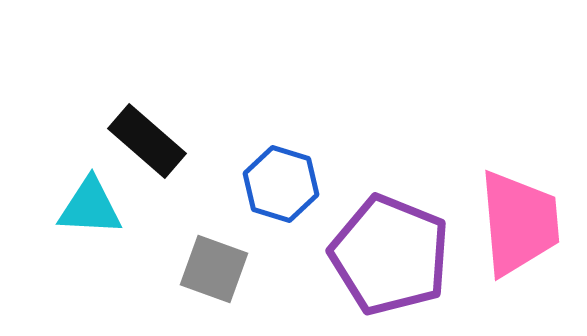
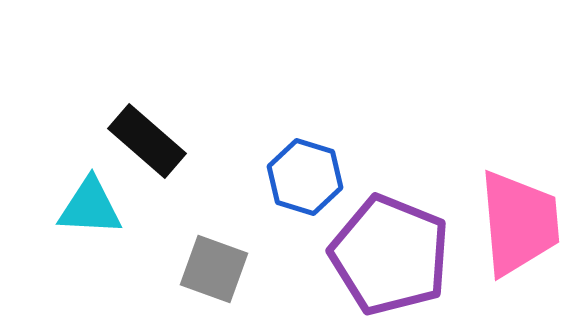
blue hexagon: moved 24 px right, 7 px up
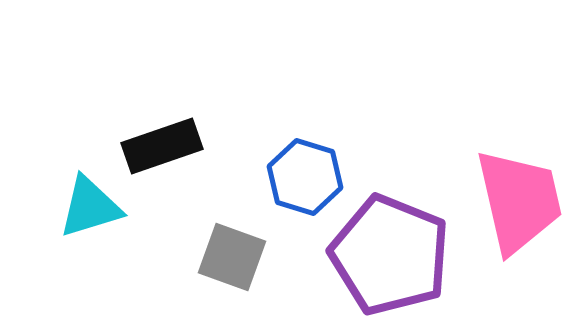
black rectangle: moved 15 px right, 5 px down; rotated 60 degrees counterclockwise
cyan triangle: rotated 20 degrees counterclockwise
pink trapezoid: moved 22 px up; rotated 8 degrees counterclockwise
gray square: moved 18 px right, 12 px up
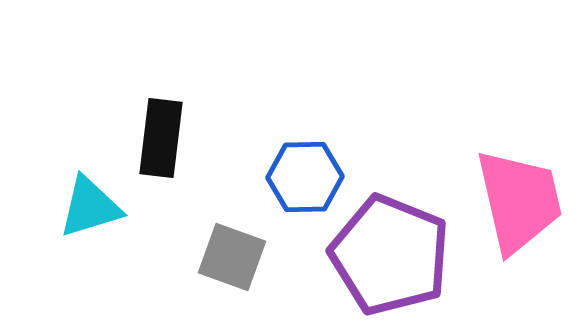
black rectangle: moved 1 px left, 8 px up; rotated 64 degrees counterclockwise
blue hexagon: rotated 18 degrees counterclockwise
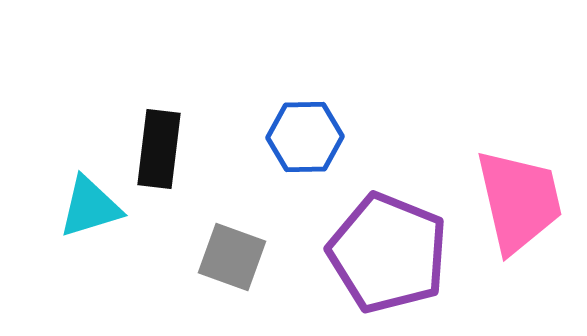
black rectangle: moved 2 px left, 11 px down
blue hexagon: moved 40 px up
purple pentagon: moved 2 px left, 2 px up
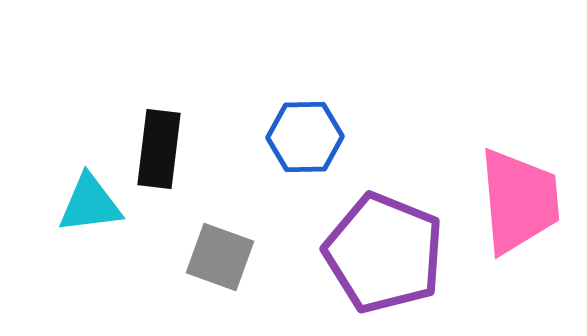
pink trapezoid: rotated 8 degrees clockwise
cyan triangle: moved 3 px up; rotated 10 degrees clockwise
purple pentagon: moved 4 px left
gray square: moved 12 px left
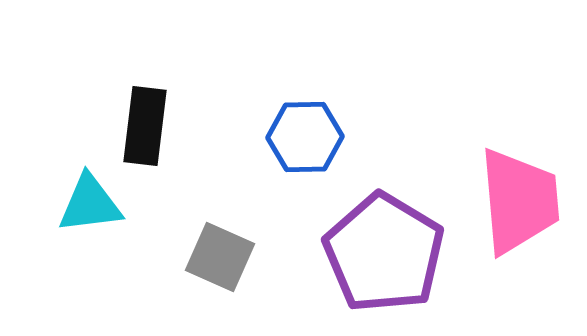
black rectangle: moved 14 px left, 23 px up
purple pentagon: rotated 9 degrees clockwise
gray square: rotated 4 degrees clockwise
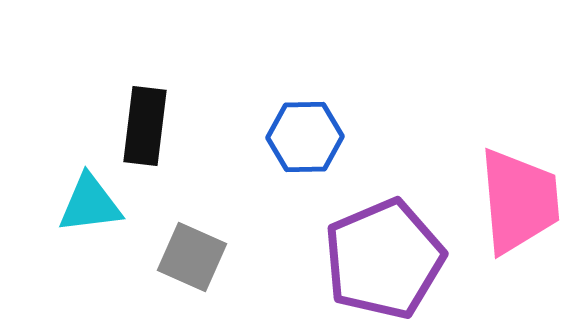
purple pentagon: moved 6 px down; rotated 18 degrees clockwise
gray square: moved 28 px left
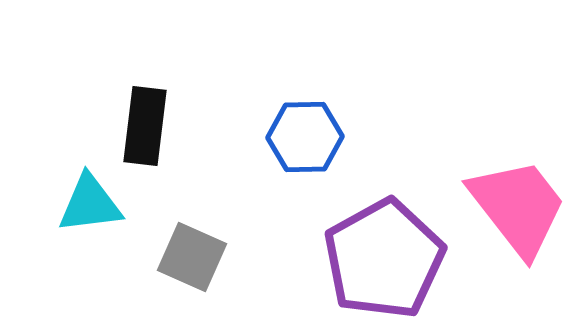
pink trapezoid: moved 1 px left, 6 px down; rotated 33 degrees counterclockwise
purple pentagon: rotated 6 degrees counterclockwise
